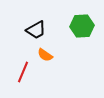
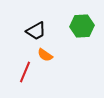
black trapezoid: moved 1 px down
red line: moved 2 px right
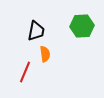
black trapezoid: rotated 50 degrees counterclockwise
orange semicircle: moved 1 px up; rotated 133 degrees counterclockwise
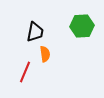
black trapezoid: moved 1 px left, 1 px down
